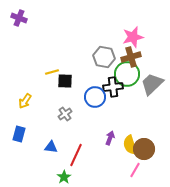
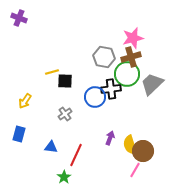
pink star: moved 1 px down
black cross: moved 2 px left, 2 px down
brown circle: moved 1 px left, 2 px down
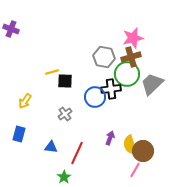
purple cross: moved 8 px left, 11 px down
red line: moved 1 px right, 2 px up
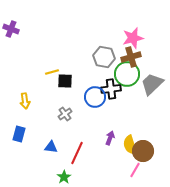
yellow arrow: rotated 42 degrees counterclockwise
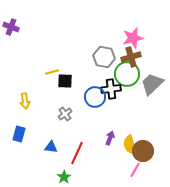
purple cross: moved 2 px up
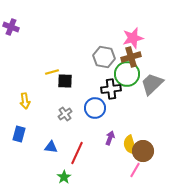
blue circle: moved 11 px down
